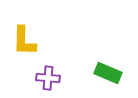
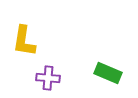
yellow L-shape: rotated 8 degrees clockwise
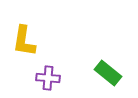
green rectangle: rotated 16 degrees clockwise
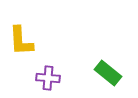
yellow L-shape: moved 3 px left; rotated 12 degrees counterclockwise
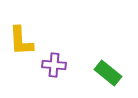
purple cross: moved 6 px right, 13 px up
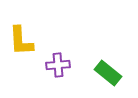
purple cross: moved 4 px right; rotated 10 degrees counterclockwise
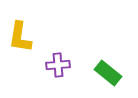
yellow L-shape: moved 1 px left, 4 px up; rotated 12 degrees clockwise
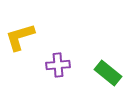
yellow L-shape: rotated 64 degrees clockwise
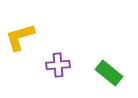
green rectangle: moved 1 px right
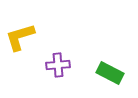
green rectangle: moved 1 px right; rotated 12 degrees counterclockwise
